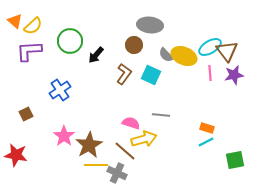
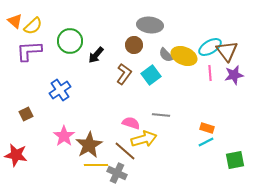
cyan square: rotated 30 degrees clockwise
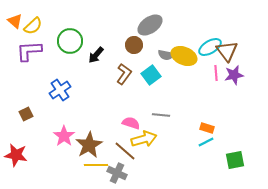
gray ellipse: rotated 40 degrees counterclockwise
gray semicircle: rotated 35 degrees counterclockwise
pink line: moved 6 px right
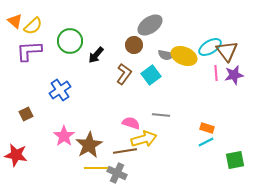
brown line: rotated 50 degrees counterclockwise
yellow line: moved 3 px down
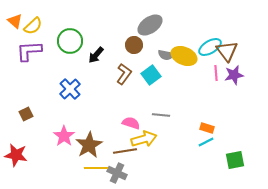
blue cross: moved 10 px right, 1 px up; rotated 10 degrees counterclockwise
